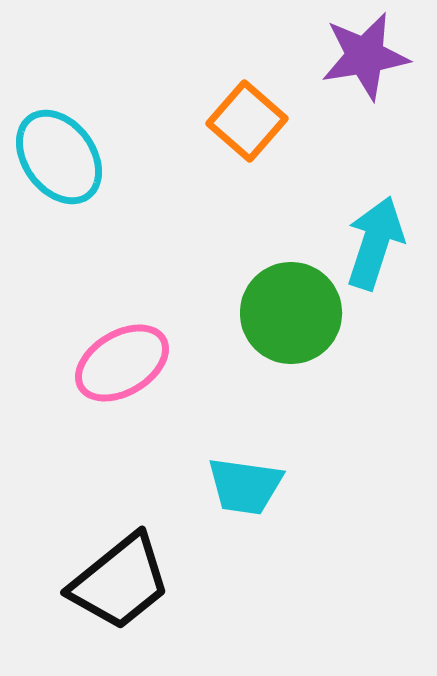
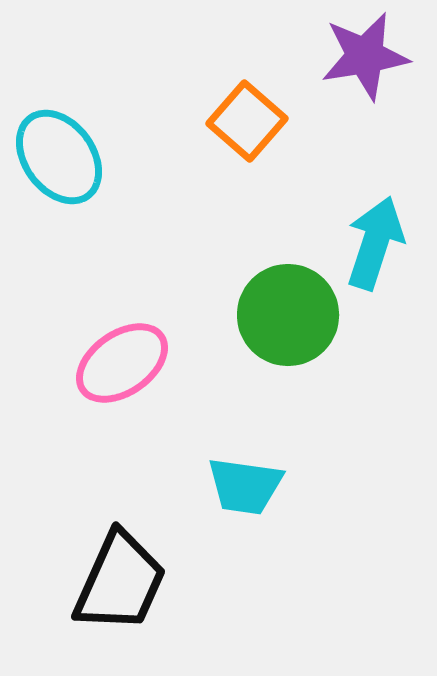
green circle: moved 3 px left, 2 px down
pink ellipse: rotated 4 degrees counterclockwise
black trapezoid: rotated 27 degrees counterclockwise
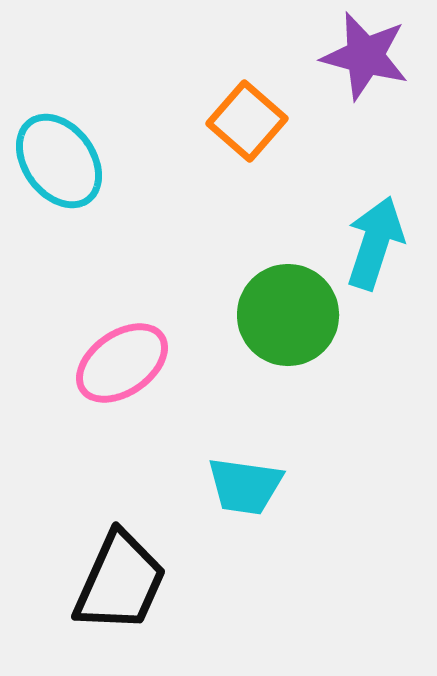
purple star: rotated 24 degrees clockwise
cyan ellipse: moved 4 px down
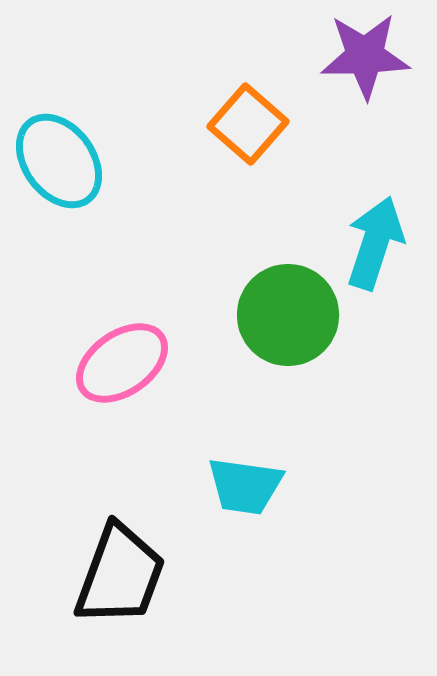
purple star: rotated 16 degrees counterclockwise
orange square: moved 1 px right, 3 px down
black trapezoid: moved 7 px up; rotated 4 degrees counterclockwise
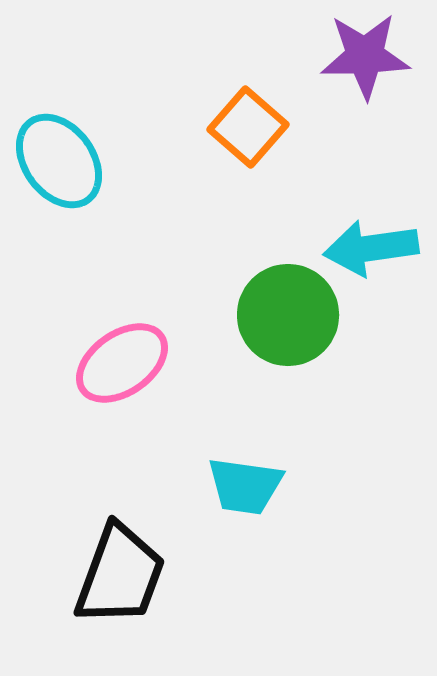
orange square: moved 3 px down
cyan arrow: moved 4 px left, 5 px down; rotated 116 degrees counterclockwise
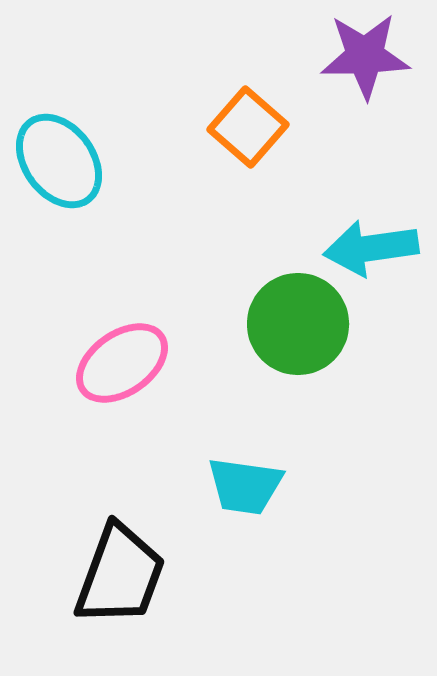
green circle: moved 10 px right, 9 px down
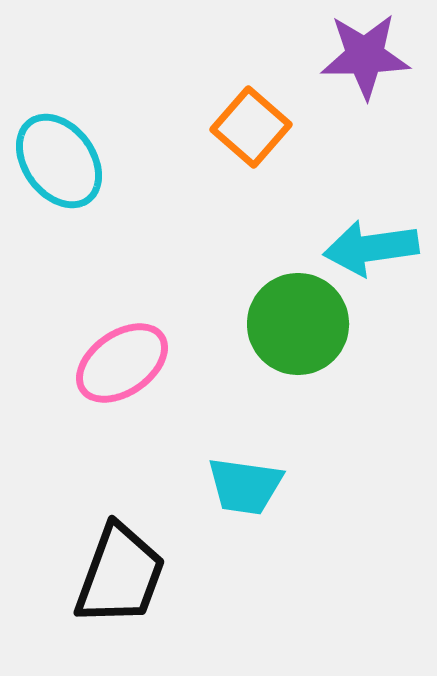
orange square: moved 3 px right
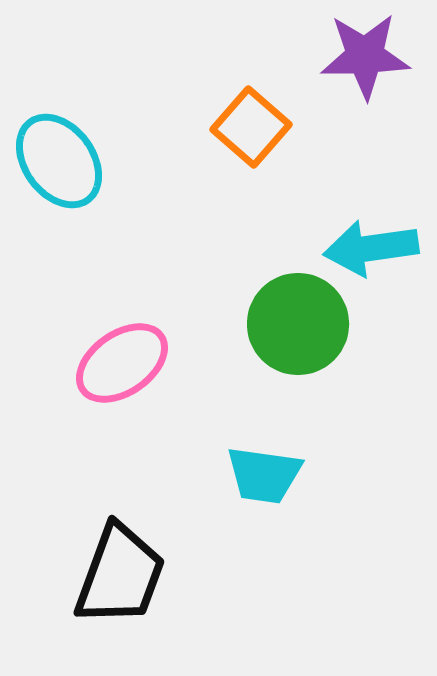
cyan trapezoid: moved 19 px right, 11 px up
